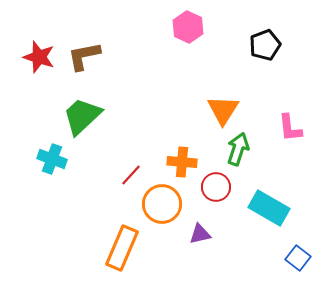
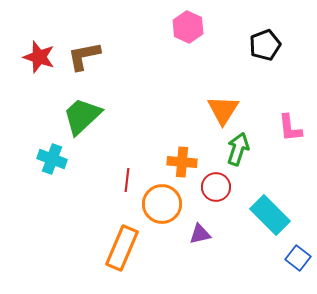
red line: moved 4 px left, 5 px down; rotated 35 degrees counterclockwise
cyan rectangle: moved 1 px right, 7 px down; rotated 15 degrees clockwise
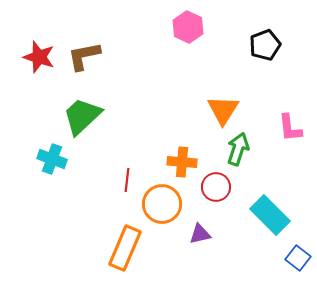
orange rectangle: moved 3 px right
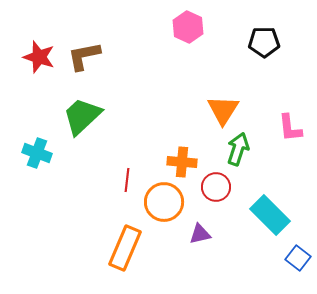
black pentagon: moved 1 px left, 3 px up; rotated 20 degrees clockwise
cyan cross: moved 15 px left, 6 px up
orange circle: moved 2 px right, 2 px up
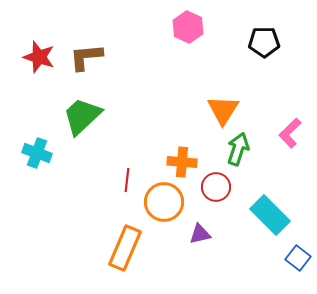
brown L-shape: moved 2 px right, 1 px down; rotated 6 degrees clockwise
pink L-shape: moved 5 px down; rotated 52 degrees clockwise
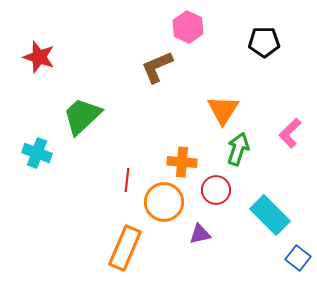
brown L-shape: moved 71 px right, 10 px down; rotated 18 degrees counterclockwise
red circle: moved 3 px down
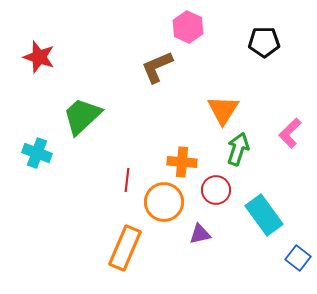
cyan rectangle: moved 6 px left; rotated 9 degrees clockwise
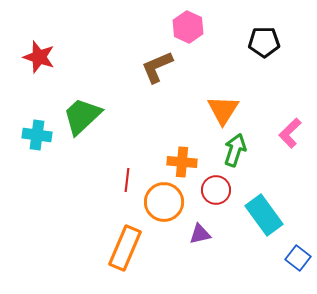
green arrow: moved 3 px left, 1 px down
cyan cross: moved 18 px up; rotated 12 degrees counterclockwise
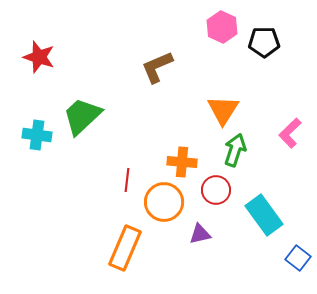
pink hexagon: moved 34 px right
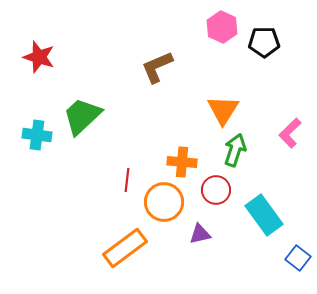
orange rectangle: rotated 30 degrees clockwise
